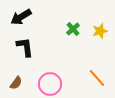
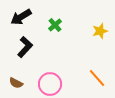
green cross: moved 18 px left, 4 px up
black L-shape: rotated 50 degrees clockwise
brown semicircle: rotated 80 degrees clockwise
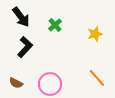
black arrow: rotated 95 degrees counterclockwise
yellow star: moved 5 px left, 3 px down
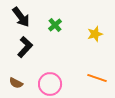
orange line: rotated 30 degrees counterclockwise
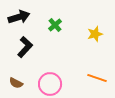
black arrow: moved 2 px left; rotated 70 degrees counterclockwise
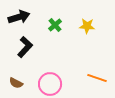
yellow star: moved 8 px left, 8 px up; rotated 21 degrees clockwise
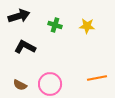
black arrow: moved 1 px up
green cross: rotated 32 degrees counterclockwise
black L-shape: rotated 105 degrees counterclockwise
orange line: rotated 30 degrees counterclockwise
brown semicircle: moved 4 px right, 2 px down
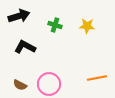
pink circle: moved 1 px left
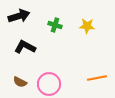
brown semicircle: moved 3 px up
